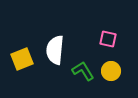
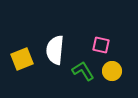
pink square: moved 7 px left, 6 px down
yellow circle: moved 1 px right
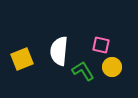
white semicircle: moved 4 px right, 1 px down
yellow circle: moved 4 px up
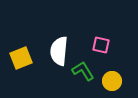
yellow square: moved 1 px left, 1 px up
yellow circle: moved 14 px down
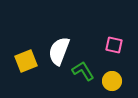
pink square: moved 13 px right
white semicircle: rotated 16 degrees clockwise
yellow square: moved 5 px right, 3 px down
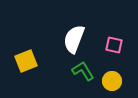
white semicircle: moved 15 px right, 12 px up
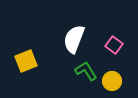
pink square: rotated 24 degrees clockwise
green L-shape: moved 3 px right
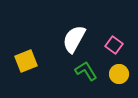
white semicircle: rotated 8 degrees clockwise
yellow circle: moved 7 px right, 7 px up
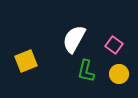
green L-shape: rotated 135 degrees counterclockwise
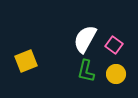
white semicircle: moved 11 px right
yellow circle: moved 3 px left
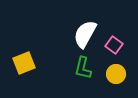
white semicircle: moved 5 px up
yellow square: moved 2 px left, 2 px down
green L-shape: moved 3 px left, 3 px up
